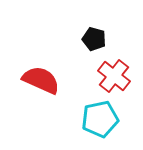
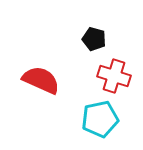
red cross: rotated 20 degrees counterclockwise
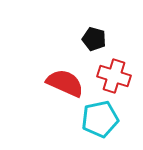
red semicircle: moved 24 px right, 3 px down
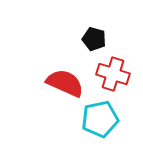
red cross: moved 1 px left, 2 px up
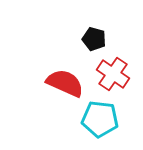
red cross: rotated 16 degrees clockwise
cyan pentagon: rotated 18 degrees clockwise
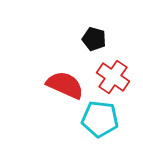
red cross: moved 3 px down
red semicircle: moved 2 px down
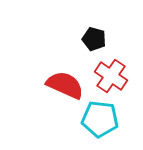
red cross: moved 2 px left, 1 px up
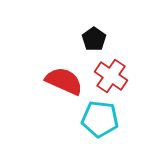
black pentagon: rotated 20 degrees clockwise
red semicircle: moved 1 px left, 4 px up
